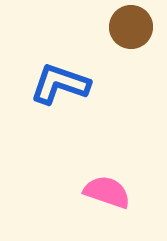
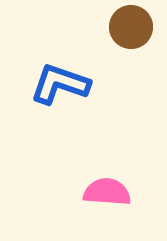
pink semicircle: rotated 15 degrees counterclockwise
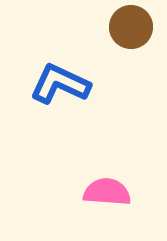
blue L-shape: rotated 6 degrees clockwise
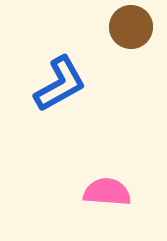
blue L-shape: rotated 126 degrees clockwise
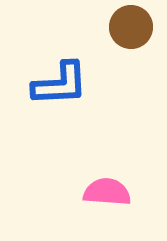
blue L-shape: rotated 26 degrees clockwise
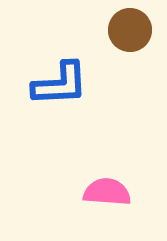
brown circle: moved 1 px left, 3 px down
